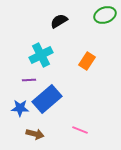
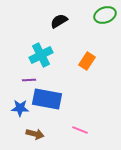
blue rectangle: rotated 52 degrees clockwise
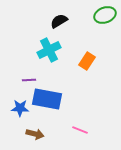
cyan cross: moved 8 px right, 5 px up
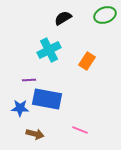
black semicircle: moved 4 px right, 3 px up
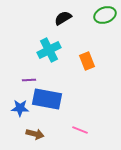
orange rectangle: rotated 54 degrees counterclockwise
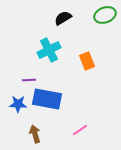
blue star: moved 2 px left, 4 px up
pink line: rotated 56 degrees counterclockwise
brown arrow: rotated 120 degrees counterclockwise
